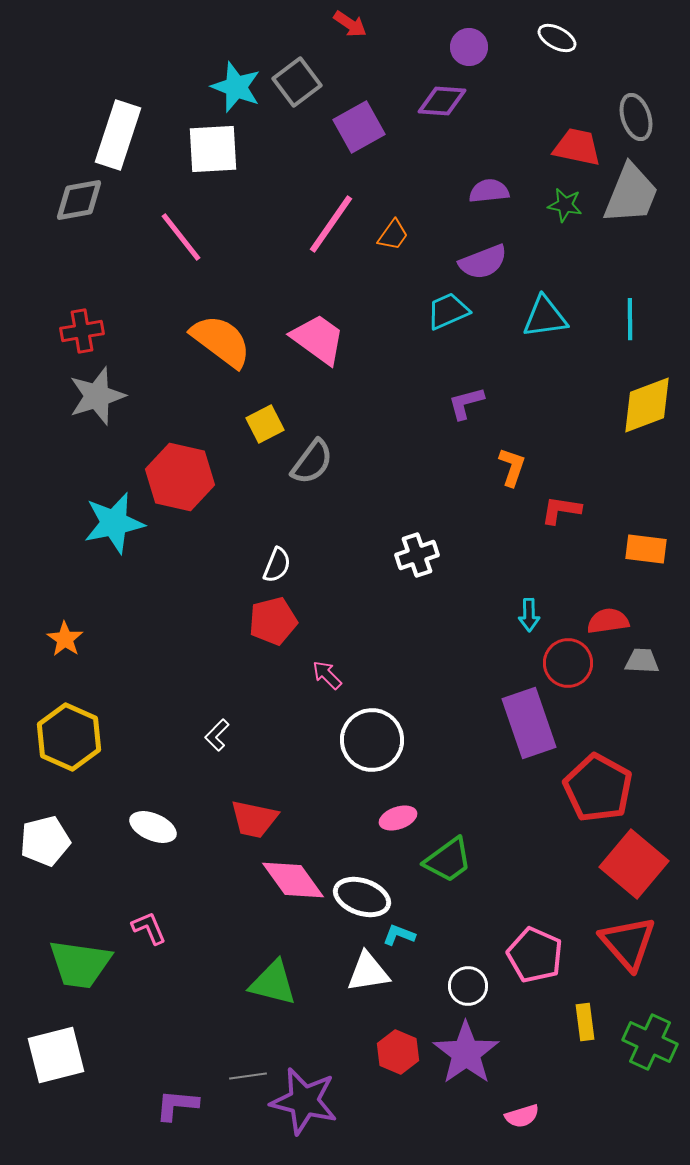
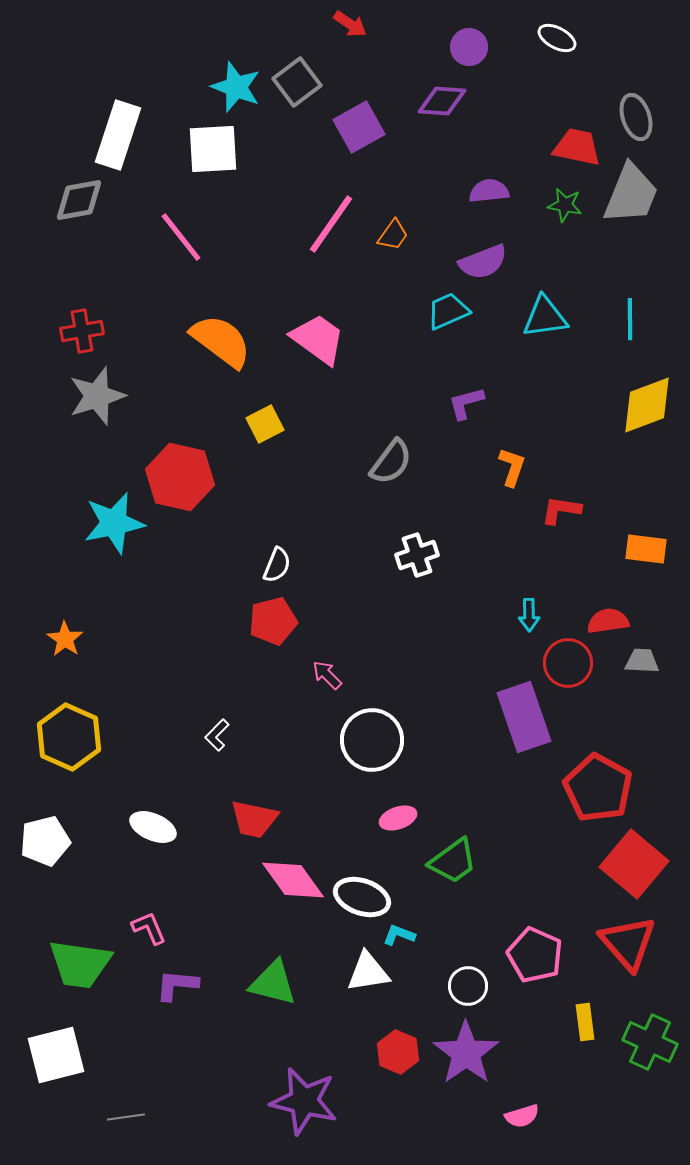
gray semicircle at (312, 462): moved 79 px right
purple rectangle at (529, 723): moved 5 px left, 6 px up
green trapezoid at (448, 860): moved 5 px right, 1 px down
gray line at (248, 1076): moved 122 px left, 41 px down
purple L-shape at (177, 1105): moved 120 px up
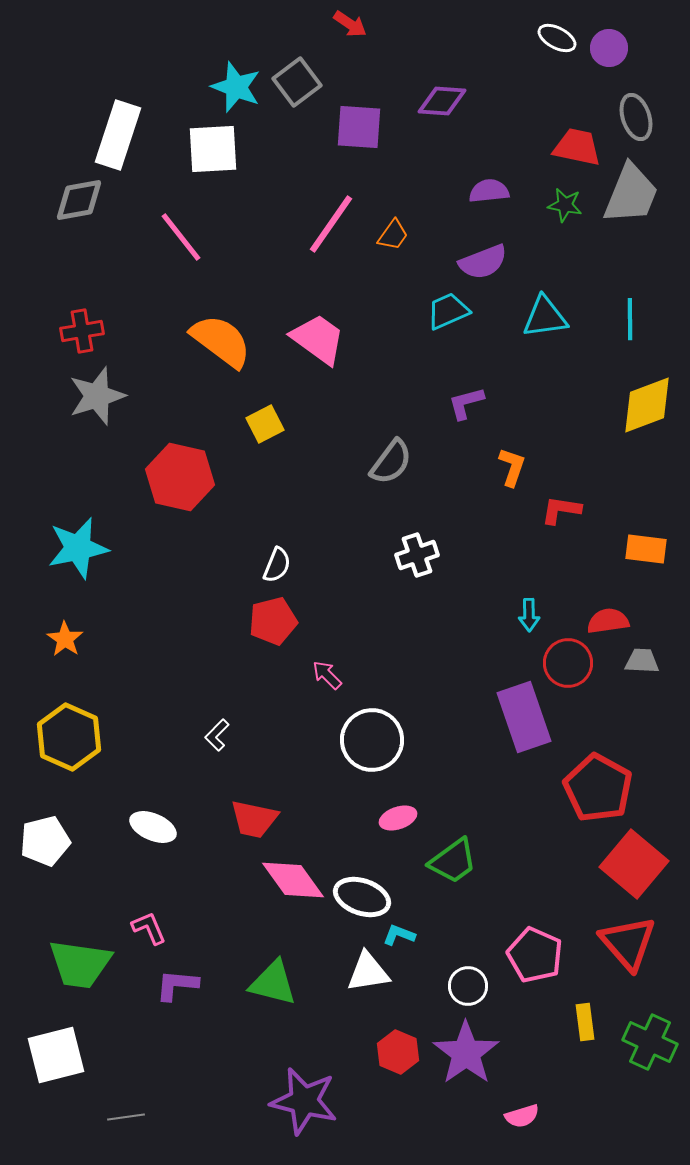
purple circle at (469, 47): moved 140 px right, 1 px down
purple square at (359, 127): rotated 33 degrees clockwise
cyan star at (114, 523): moved 36 px left, 25 px down
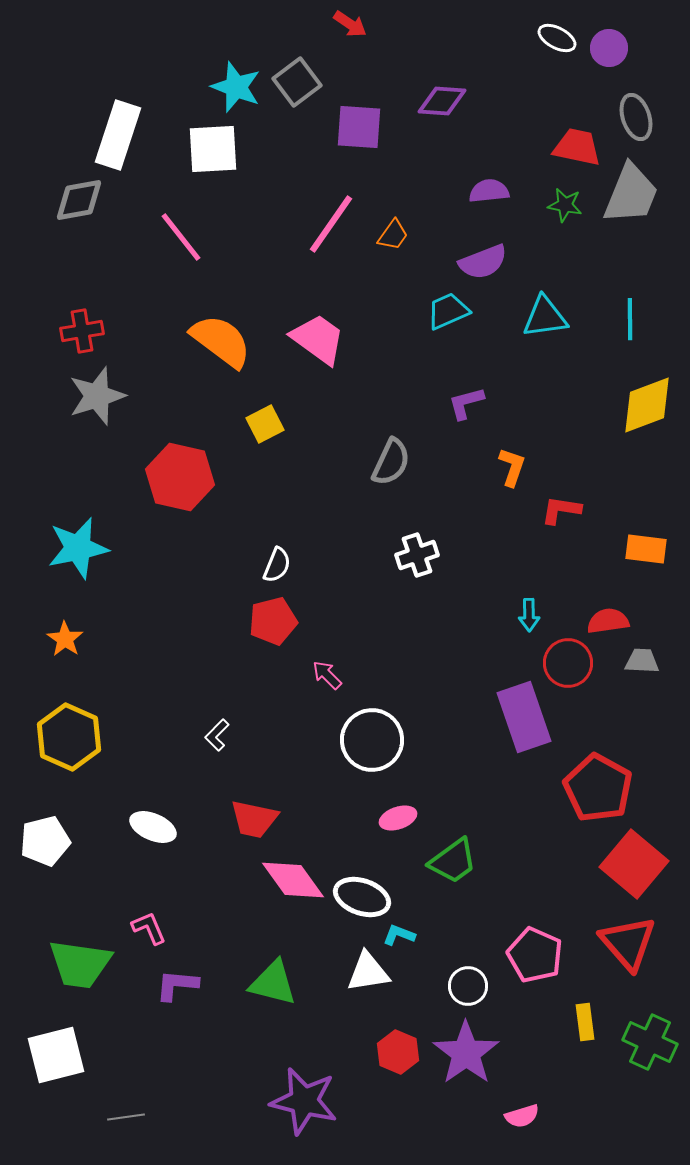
gray semicircle at (391, 462): rotated 12 degrees counterclockwise
